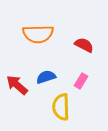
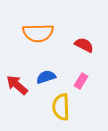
orange semicircle: moved 1 px up
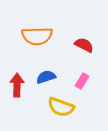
orange semicircle: moved 1 px left, 3 px down
pink rectangle: moved 1 px right
red arrow: rotated 50 degrees clockwise
yellow semicircle: rotated 68 degrees counterclockwise
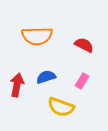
red arrow: rotated 10 degrees clockwise
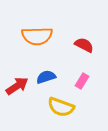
red arrow: moved 1 px down; rotated 45 degrees clockwise
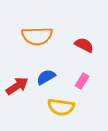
blue semicircle: rotated 12 degrees counterclockwise
yellow semicircle: rotated 12 degrees counterclockwise
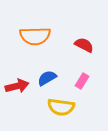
orange semicircle: moved 2 px left
blue semicircle: moved 1 px right, 1 px down
red arrow: rotated 20 degrees clockwise
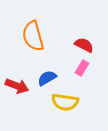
orange semicircle: moved 2 px left; rotated 76 degrees clockwise
pink rectangle: moved 13 px up
red arrow: rotated 35 degrees clockwise
yellow semicircle: moved 4 px right, 5 px up
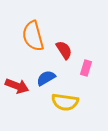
red semicircle: moved 20 px left, 5 px down; rotated 30 degrees clockwise
pink rectangle: moved 4 px right; rotated 14 degrees counterclockwise
blue semicircle: moved 1 px left
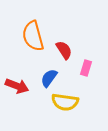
blue semicircle: moved 3 px right; rotated 24 degrees counterclockwise
